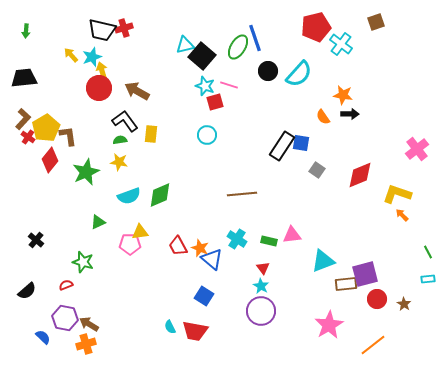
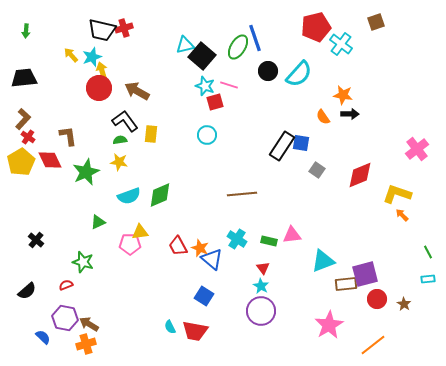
yellow pentagon at (46, 128): moved 25 px left, 34 px down
red diamond at (50, 160): rotated 65 degrees counterclockwise
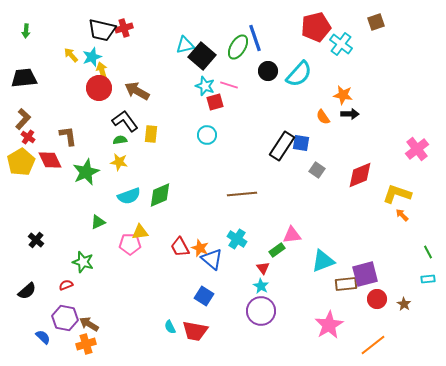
green rectangle at (269, 241): moved 8 px right, 9 px down; rotated 49 degrees counterclockwise
red trapezoid at (178, 246): moved 2 px right, 1 px down
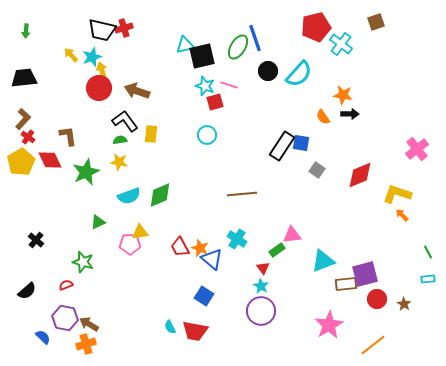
black square at (202, 56): rotated 36 degrees clockwise
brown arrow at (137, 91): rotated 10 degrees counterclockwise
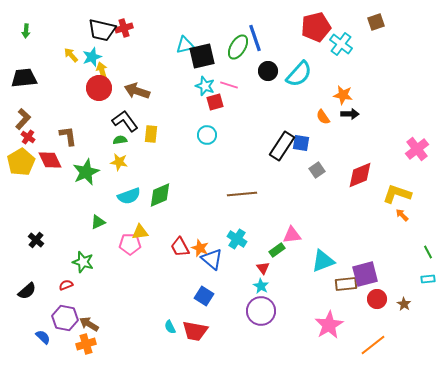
gray square at (317, 170): rotated 21 degrees clockwise
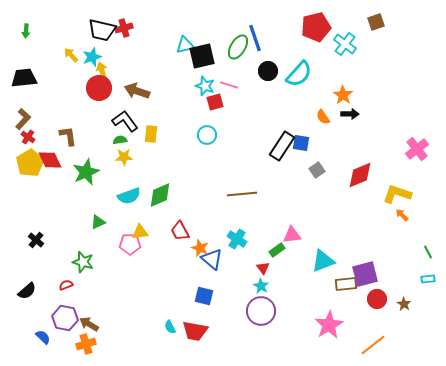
cyan cross at (341, 44): moved 4 px right
orange star at (343, 95): rotated 24 degrees clockwise
yellow pentagon at (21, 162): moved 9 px right, 1 px down
yellow star at (119, 162): moved 5 px right, 5 px up; rotated 12 degrees counterclockwise
red trapezoid at (180, 247): moved 16 px up
blue square at (204, 296): rotated 18 degrees counterclockwise
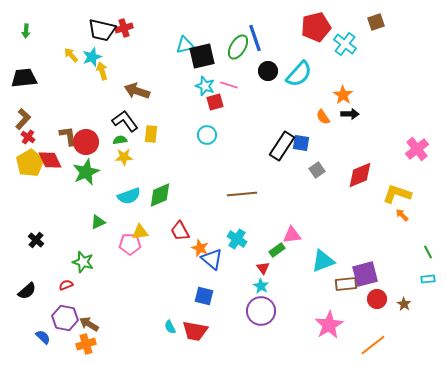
red circle at (99, 88): moved 13 px left, 54 px down
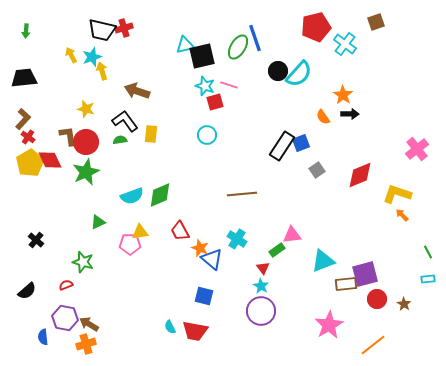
yellow arrow at (71, 55): rotated 14 degrees clockwise
black circle at (268, 71): moved 10 px right
blue square at (301, 143): rotated 30 degrees counterclockwise
yellow star at (124, 157): moved 38 px left, 48 px up; rotated 18 degrees clockwise
cyan semicircle at (129, 196): moved 3 px right
blue semicircle at (43, 337): rotated 140 degrees counterclockwise
